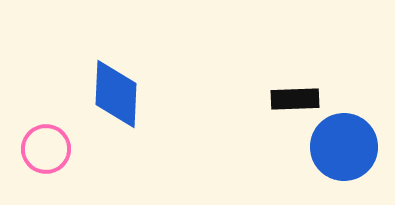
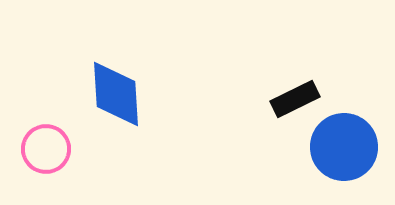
blue diamond: rotated 6 degrees counterclockwise
black rectangle: rotated 24 degrees counterclockwise
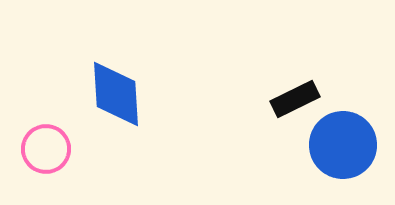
blue circle: moved 1 px left, 2 px up
